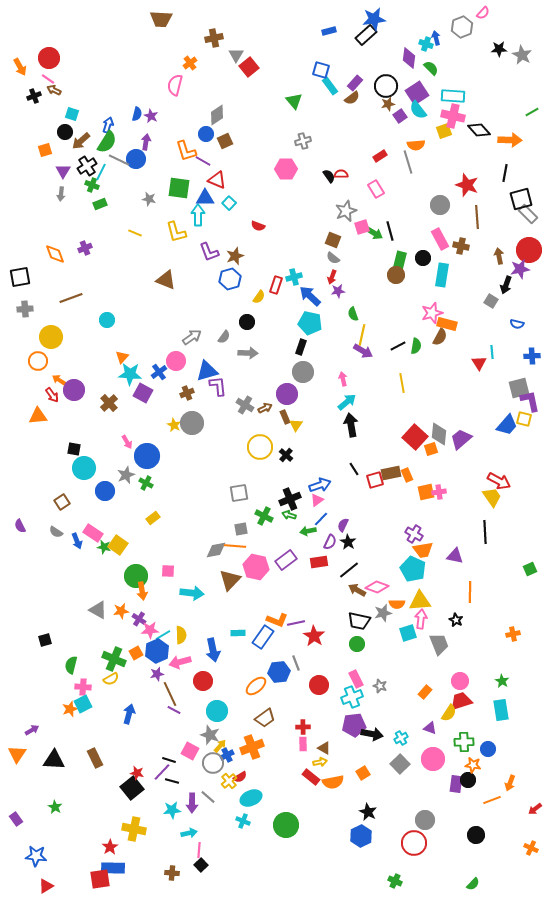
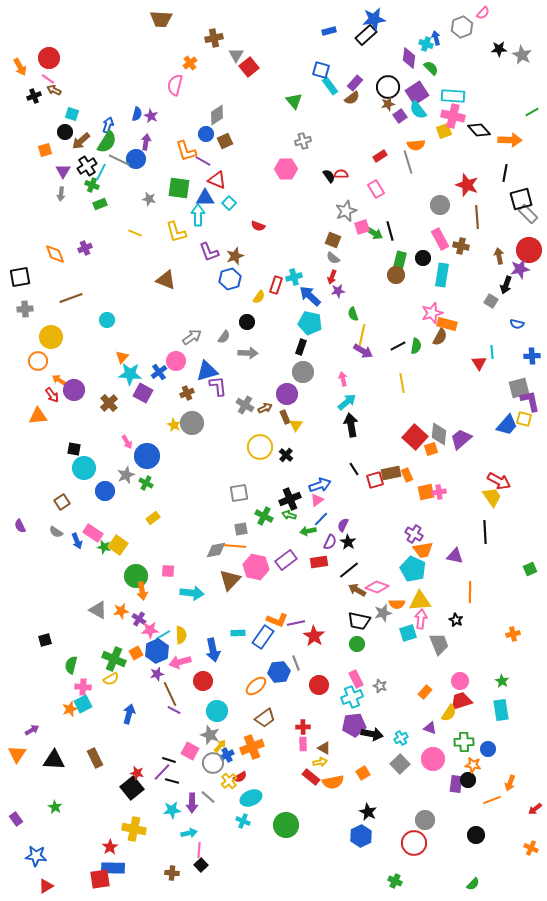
black circle at (386, 86): moved 2 px right, 1 px down
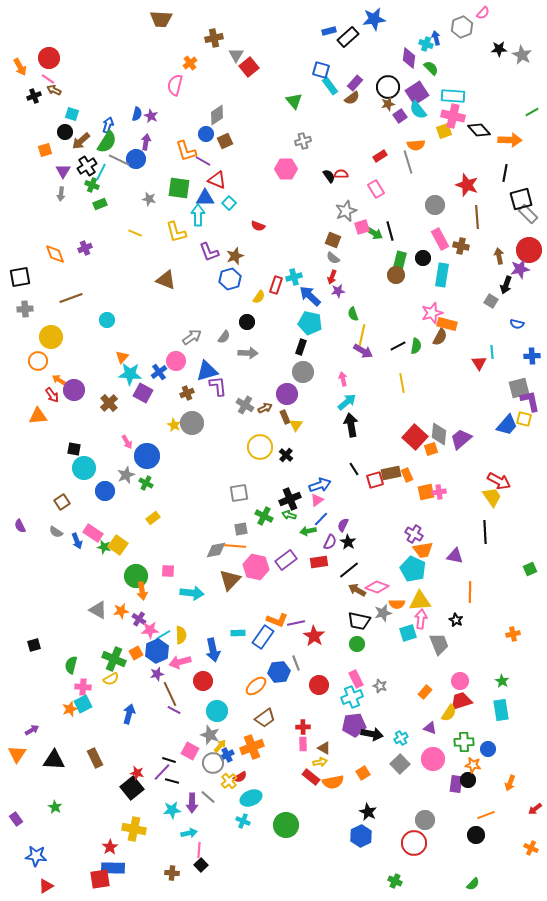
black rectangle at (366, 35): moved 18 px left, 2 px down
gray circle at (440, 205): moved 5 px left
black square at (45, 640): moved 11 px left, 5 px down
orange line at (492, 800): moved 6 px left, 15 px down
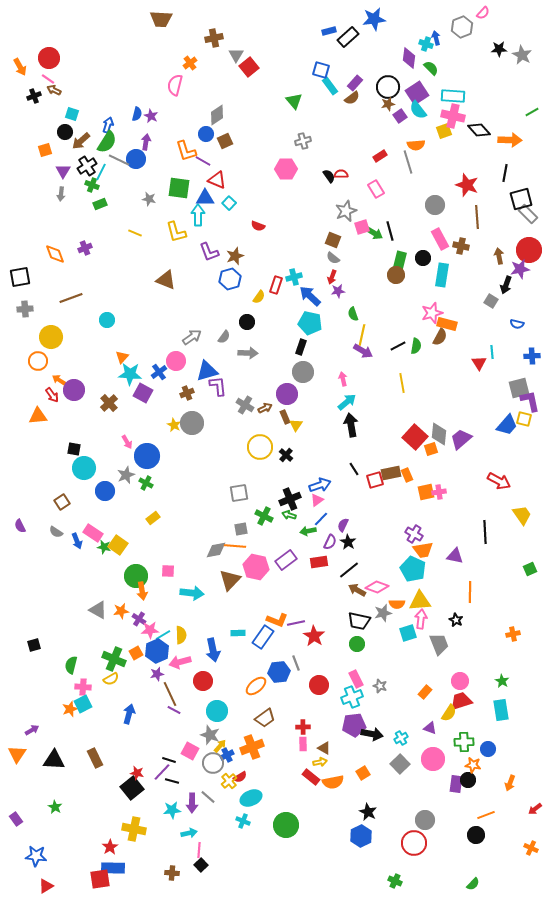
yellow trapezoid at (492, 497): moved 30 px right, 18 px down
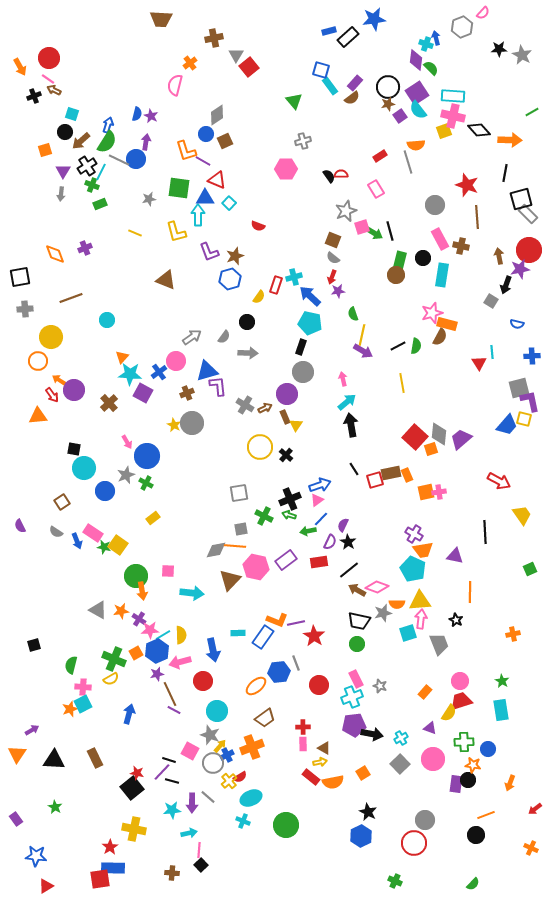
purple diamond at (409, 58): moved 7 px right, 2 px down
gray star at (149, 199): rotated 24 degrees counterclockwise
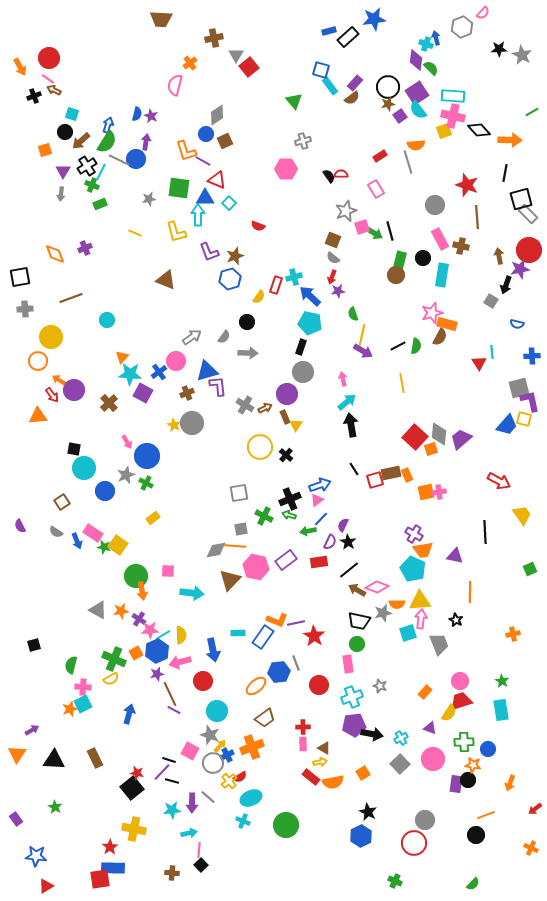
pink rectangle at (356, 679): moved 8 px left, 15 px up; rotated 18 degrees clockwise
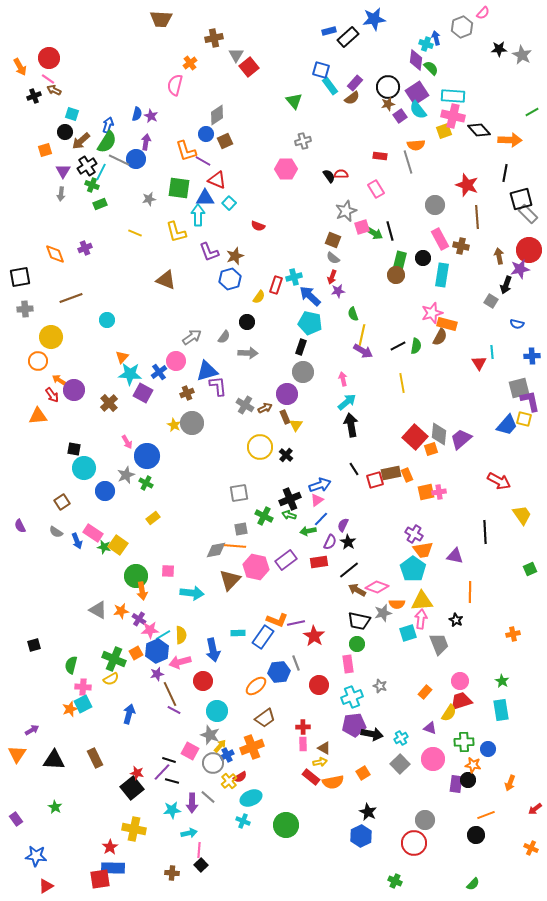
red rectangle at (380, 156): rotated 40 degrees clockwise
cyan pentagon at (413, 569): rotated 10 degrees clockwise
yellow triangle at (420, 601): moved 2 px right
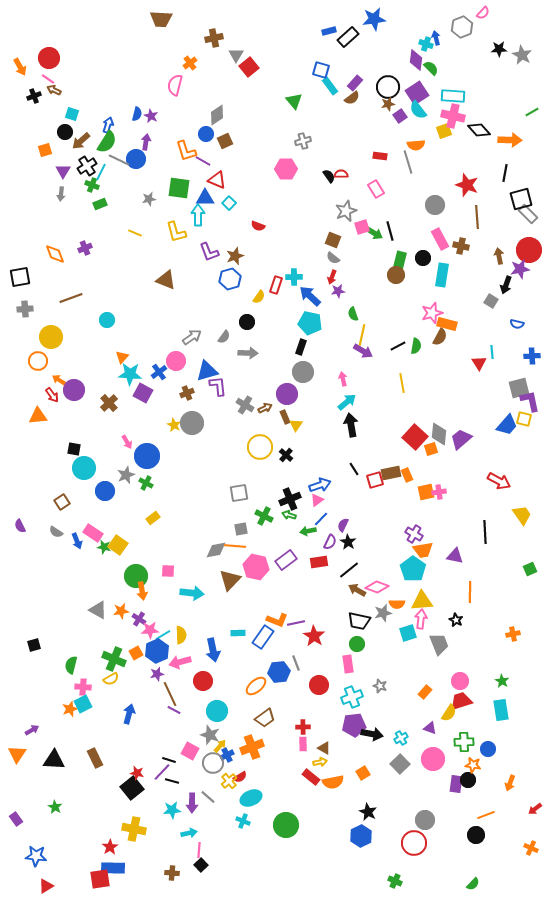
cyan cross at (294, 277): rotated 14 degrees clockwise
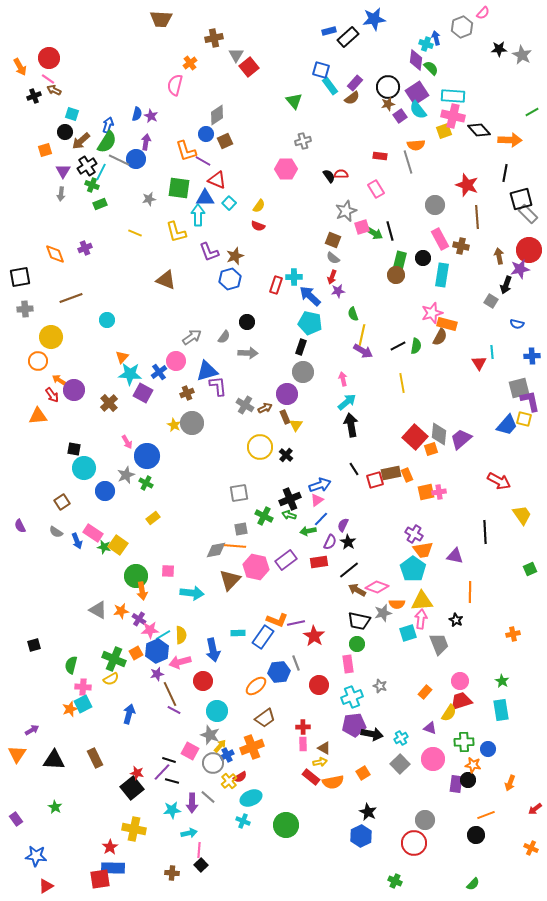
yellow semicircle at (259, 297): moved 91 px up
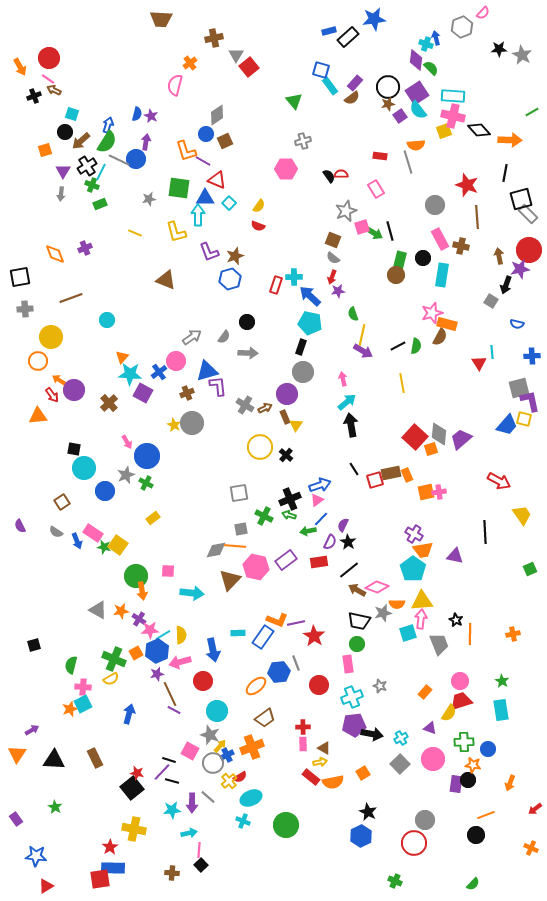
orange line at (470, 592): moved 42 px down
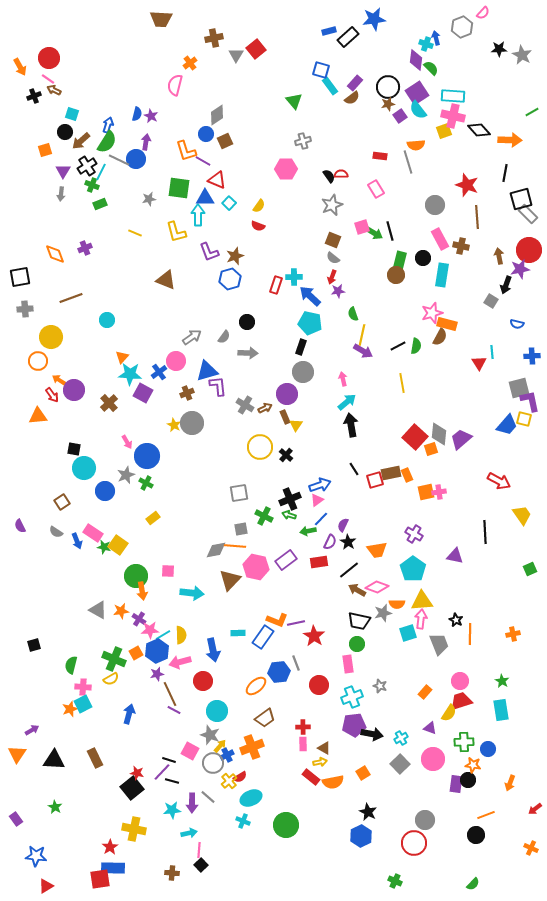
red square at (249, 67): moved 7 px right, 18 px up
gray star at (346, 211): moved 14 px left, 6 px up
orange trapezoid at (423, 550): moved 46 px left
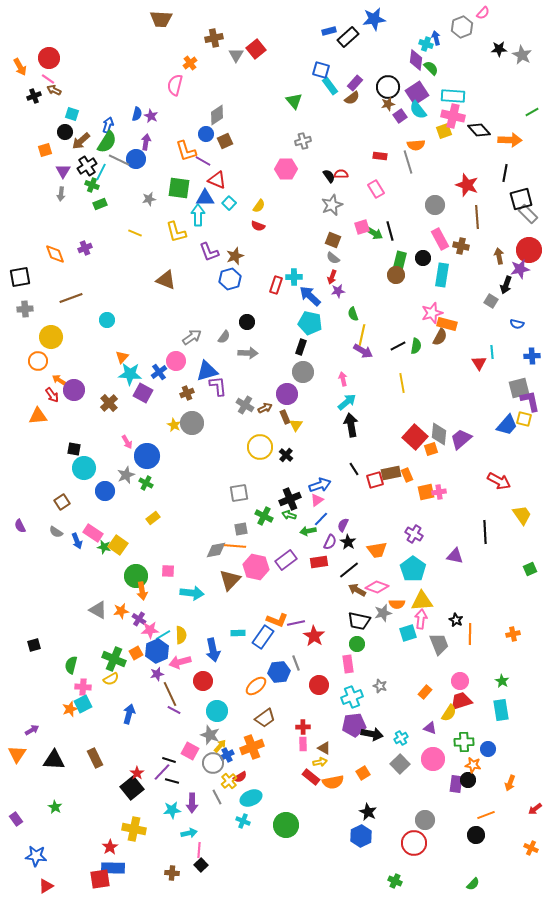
red star at (137, 773): rotated 24 degrees clockwise
gray line at (208, 797): moved 9 px right; rotated 21 degrees clockwise
